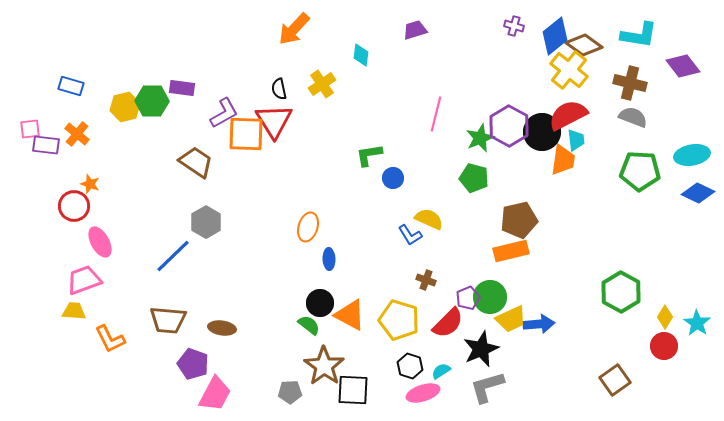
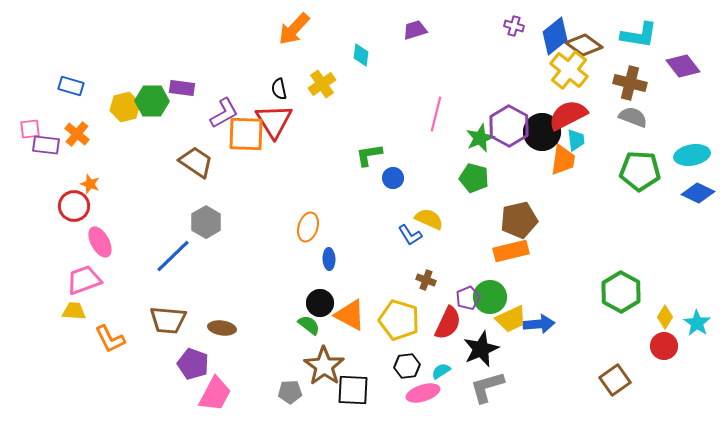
red semicircle at (448, 323): rotated 20 degrees counterclockwise
black hexagon at (410, 366): moved 3 px left; rotated 25 degrees counterclockwise
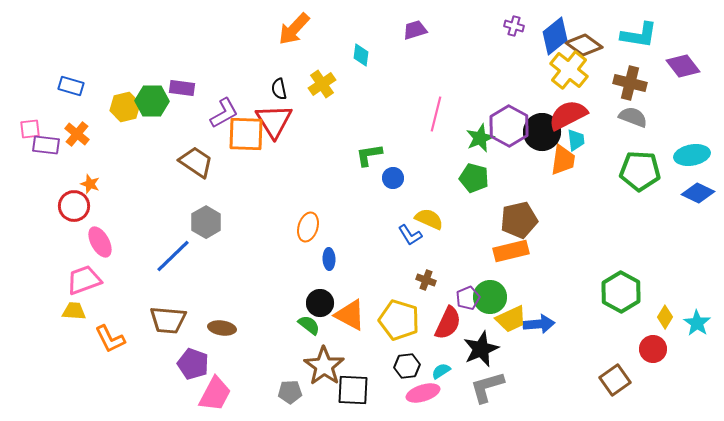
red circle at (664, 346): moved 11 px left, 3 px down
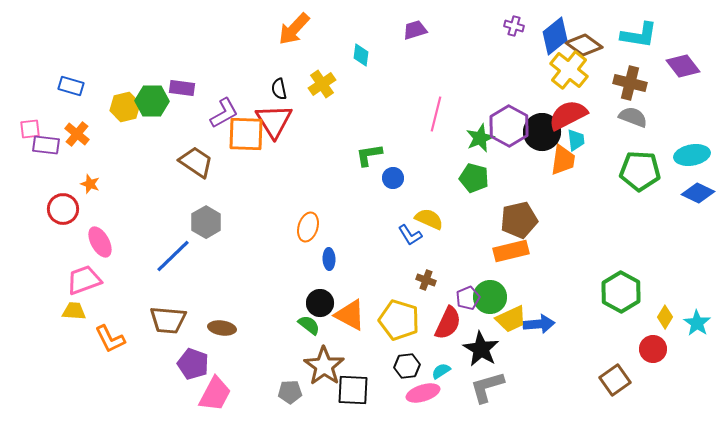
red circle at (74, 206): moved 11 px left, 3 px down
black star at (481, 349): rotated 18 degrees counterclockwise
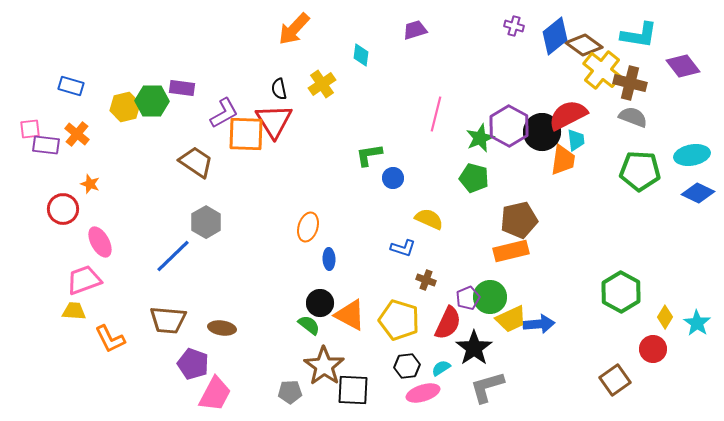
yellow cross at (569, 70): moved 33 px right
blue L-shape at (410, 235): moved 7 px left, 13 px down; rotated 40 degrees counterclockwise
black star at (481, 349): moved 7 px left, 1 px up; rotated 6 degrees clockwise
cyan semicircle at (441, 371): moved 3 px up
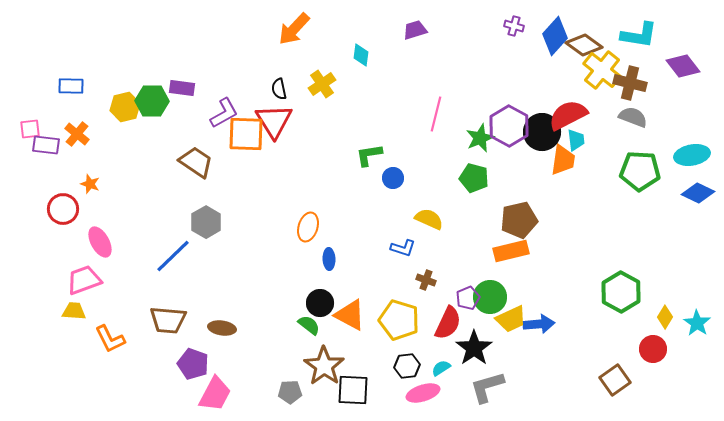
blue diamond at (555, 36): rotated 9 degrees counterclockwise
blue rectangle at (71, 86): rotated 15 degrees counterclockwise
